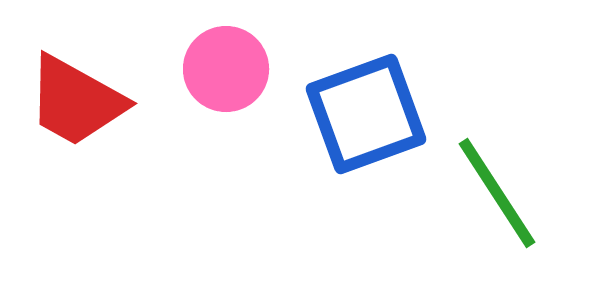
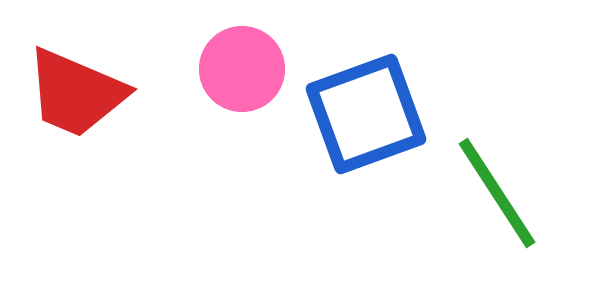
pink circle: moved 16 px right
red trapezoid: moved 8 px up; rotated 6 degrees counterclockwise
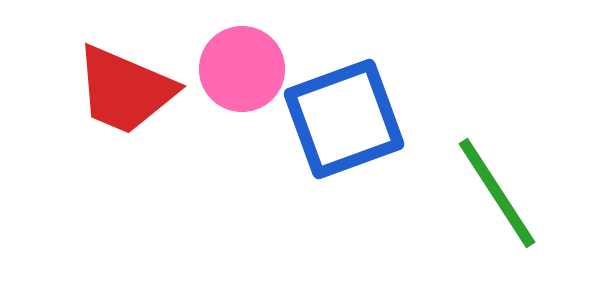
red trapezoid: moved 49 px right, 3 px up
blue square: moved 22 px left, 5 px down
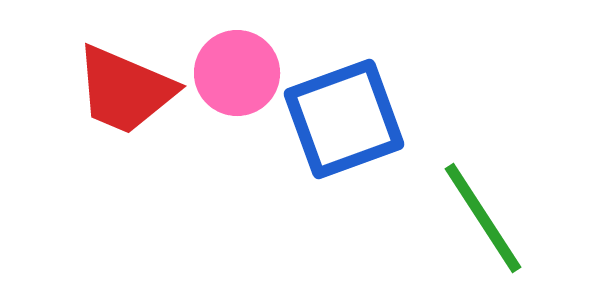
pink circle: moved 5 px left, 4 px down
green line: moved 14 px left, 25 px down
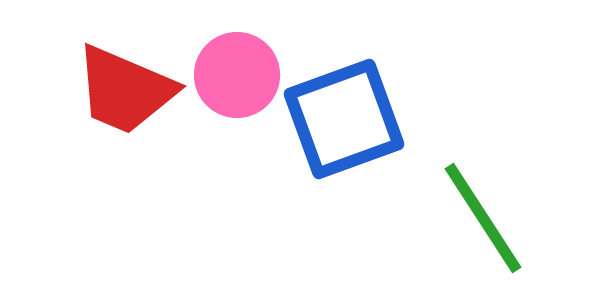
pink circle: moved 2 px down
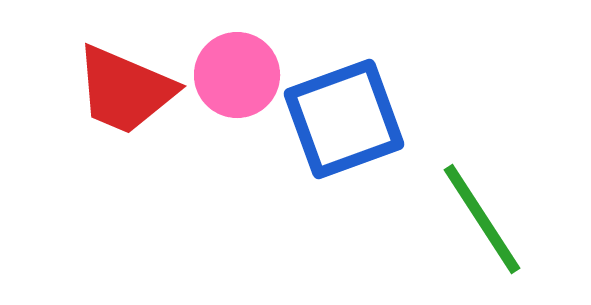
green line: moved 1 px left, 1 px down
